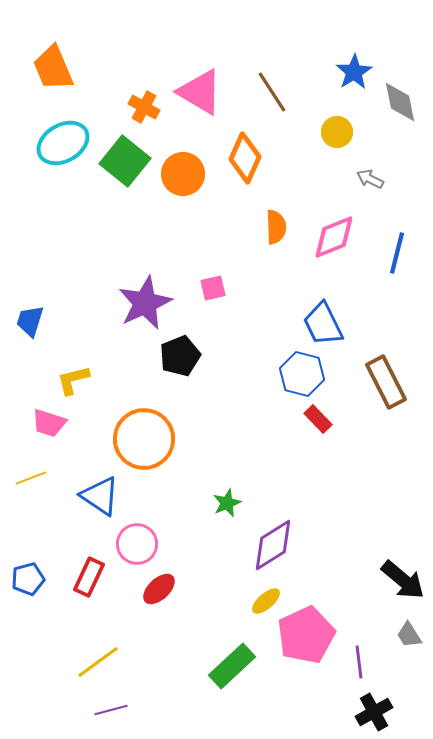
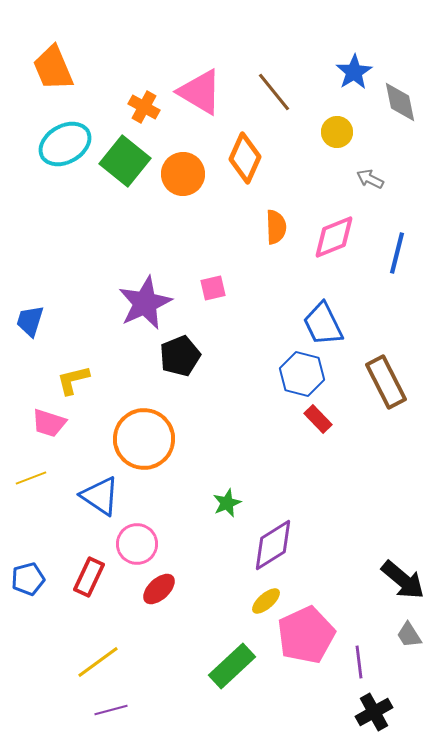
brown line at (272, 92): moved 2 px right; rotated 6 degrees counterclockwise
cyan ellipse at (63, 143): moved 2 px right, 1 px down
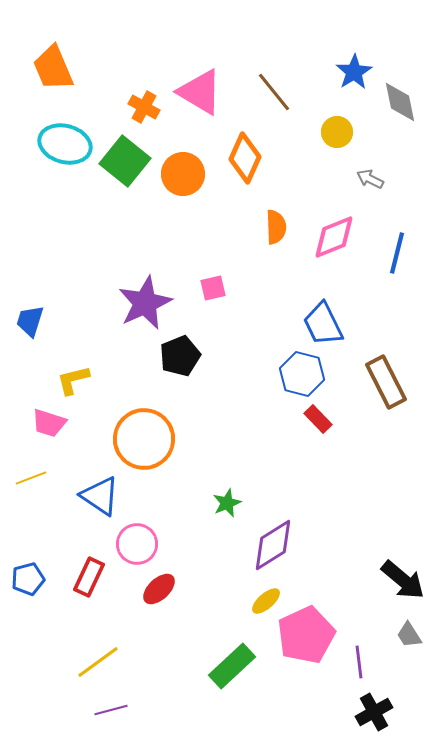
cyan ellipse at (65, 144): rotated 45 degrees clockwise
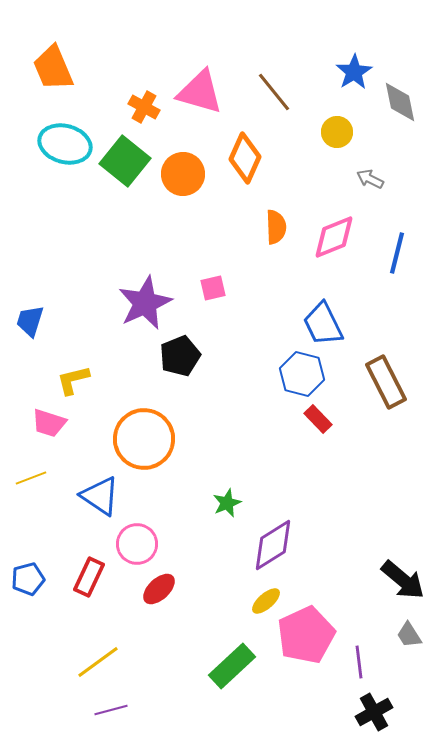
pink triangle at (200, 92): rotated 15 degrees counterclockwise
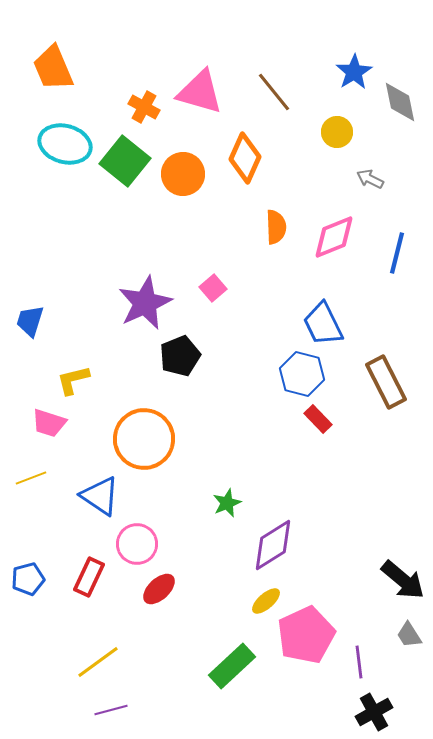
pink square at (213, 288): rotated 28 degrees counterclockwise
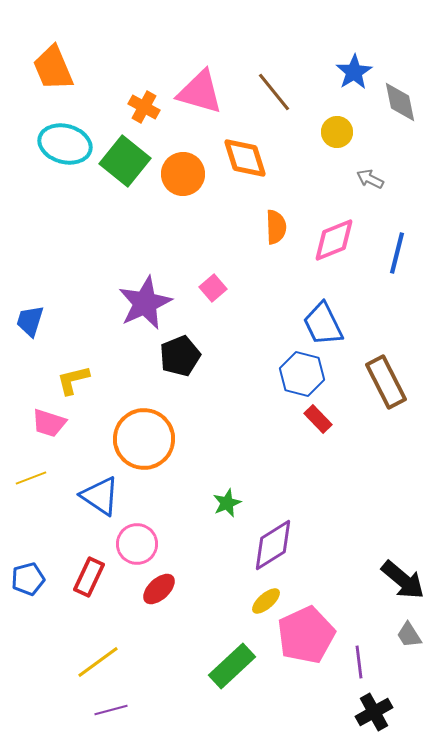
orange diamond at (245, 158): rotated 42 degrees counterclockwise
pink diamond at (334, 237): moved 3 px down
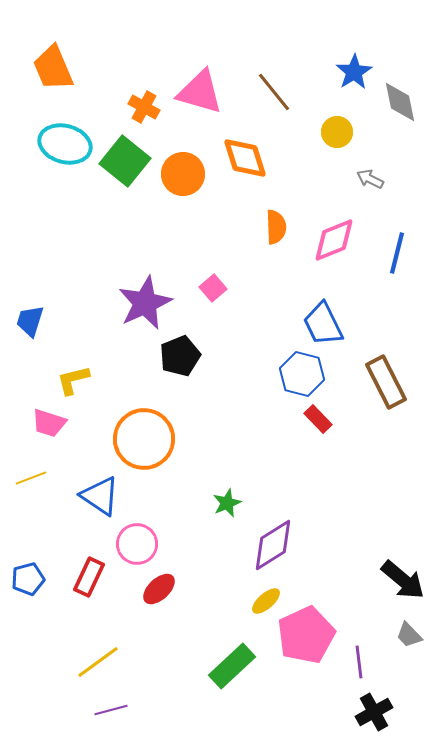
gray trapezoid at (409, 635): rotated 12 degrees counterclockwise
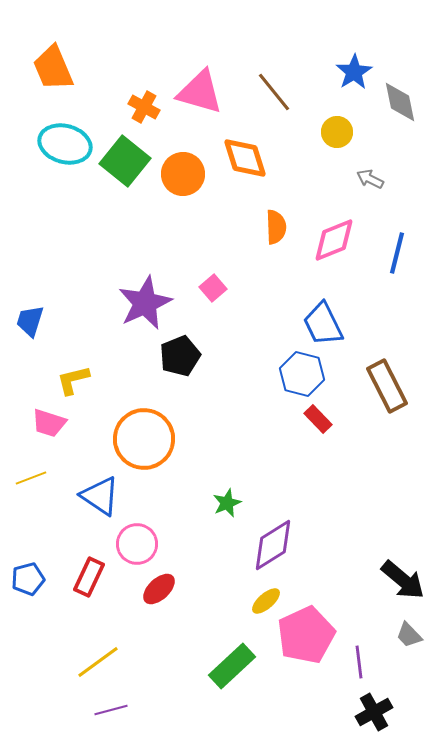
brown rectangle at (386, 382): moved 1 px right, 4 px down
